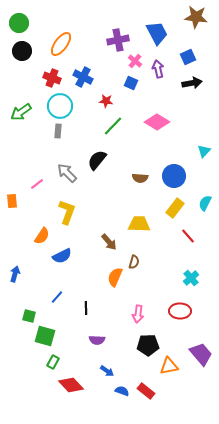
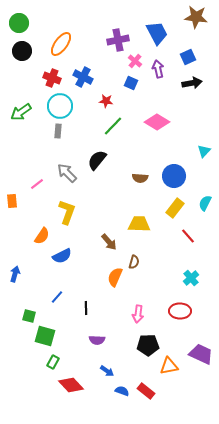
purple trapezoid at (201, 354): rotated 25 degrees counterclockwise
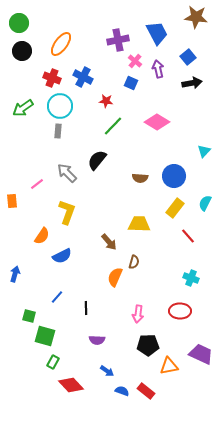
blue square at (188, 57): rotated 14 degrees counterclockwise
green arrow at (21, 112): moved 2 px right, 4 px up
cyan cross at (191, 278): rotated 28 degrees counterclockwise
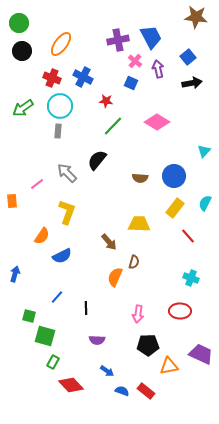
blue trapezoid at (157, 33): moved 6 px left, 4 px down
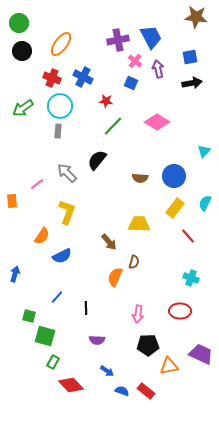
blue square at (188, 57): moved 2 px right; rotated 28 degrees clockwise
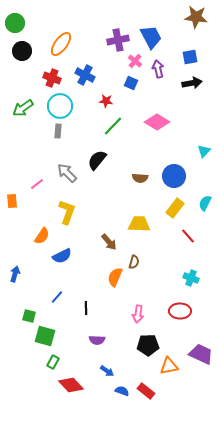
green circle at (19, 23): moved 4 px left
blue cross at (83, 77): moved 2 px right, 2 px up
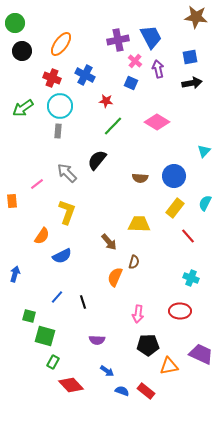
black line at (86, 308): moved 3 px left, 6 px up; rotated 16 degrees counterclockwise
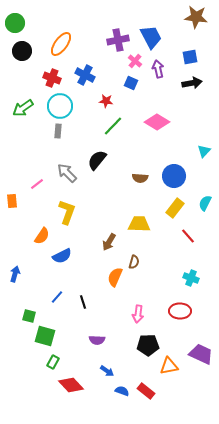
brown arrow at (109, 242): rotated 72 degrees clockwise
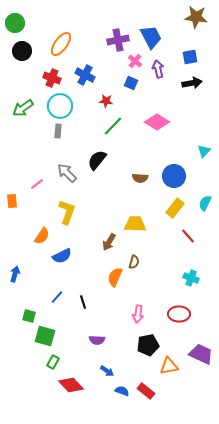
yellow trapezoid at (139, 224): moved 4 px left
red ellipse at (180, 311): moved 1 px left, 3 px down
black pentagon at (148, 345): rotated 10 degrees counterclockwise
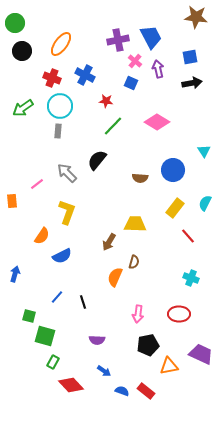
cyan triangle at (204, 151): rotated 16 degrees counterclockwise
blue circle at (174, 176): moved 1 px left, 6 px up
blue arrow at (107, 371): moved 3 px left
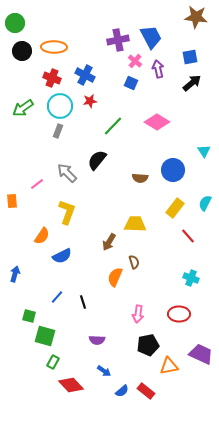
orange ellipse at (61, 44): moved 7 px left, 3 px down; rotated 55 degrees clockwise
black arrow at (192, 83): rotated 30 degrees counterclockwise
red star at (106, 101): moved 16 px left; rotated 16 degrees counterclockwise
gray rectangle at (58, 131): rotated 16 degrees clockwise
brown semicircle at (134, 262): rotated 32 degrees counterclockwise
blue semicircle at (122, 391): rotated 120 degrees clockwise
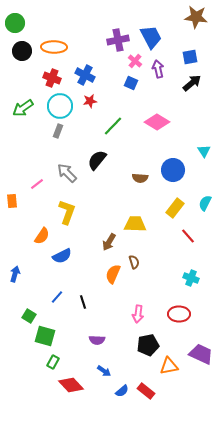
orange semicircle at (115, 277): moved 2 px left, 3 px up
green square at (29, 316): rotated 16 degrees clockwise
